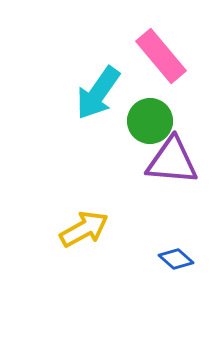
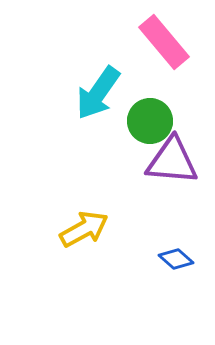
pink rectangle: moved 3 px right, 14 px up
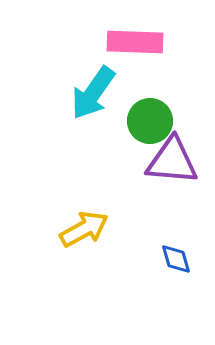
pink rectangle: moved 29 px left; rotated 48 degrees counterclockwise
cyan arrow: moved 5 px left
blue diamond: rotated 32 degrees clockwise
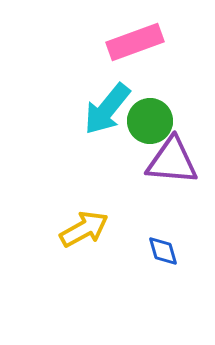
pink rectangle: rotated 22 degrees counterclockwise
cyan arrow: moved 14 px right, 16 px down; rotated 4 degrees clockwise
blue diamond: moved 13 px left, 8 px up
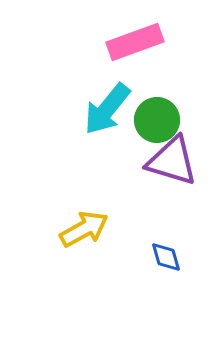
green circle: moved 7 px right, 1 px up
purple triangle: rotated 12 degrees clockwise
blue diamond: moved 3 px right, 6 px down
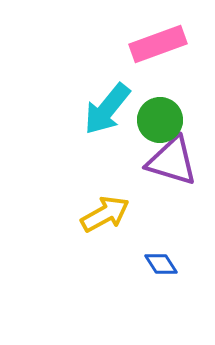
pink rectangle: moved 23 px right, 2 px down
green circle: moved 3 px right
yellow arrow: moved 21 px right, 15 px up
blue diamond: moved 5 px left, 7 px down; rotated 16 degrees counterclockwise
